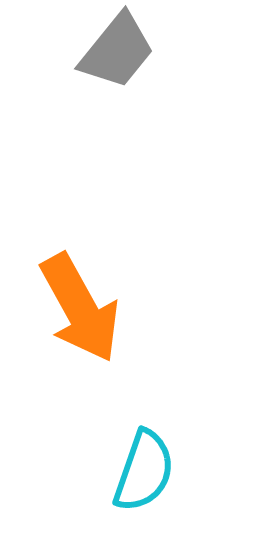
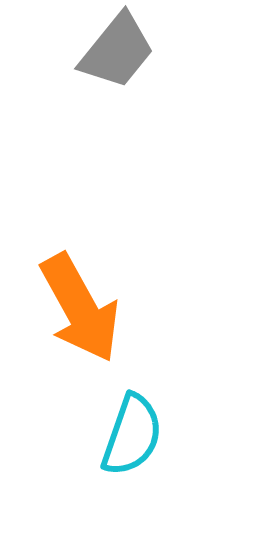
cyan semicircle: moved 12 px left, 36 px up
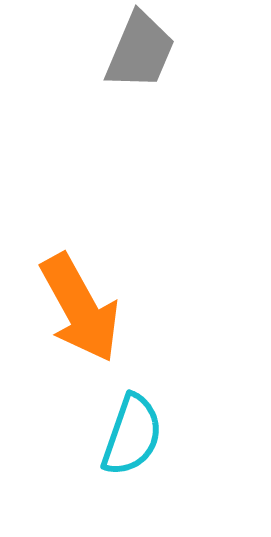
gray trapezoid: moved 23 px right; rotated 16 degrees counterclockwise
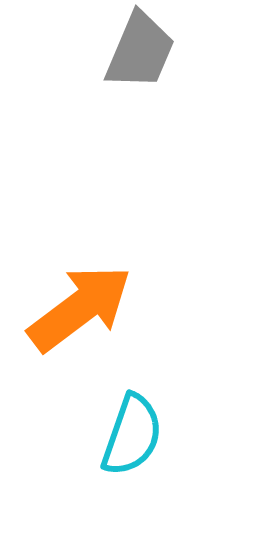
orange arrow: rotated 98 degrees counterclockwise
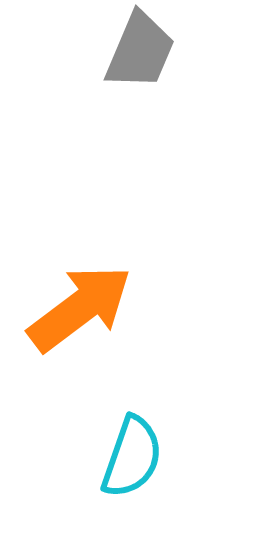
cyan semicircle: moved 22 px down
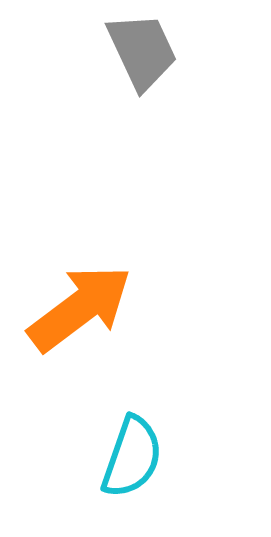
gray trapezoid: moved 2 px right; rotated 48 degrees counterclockwise
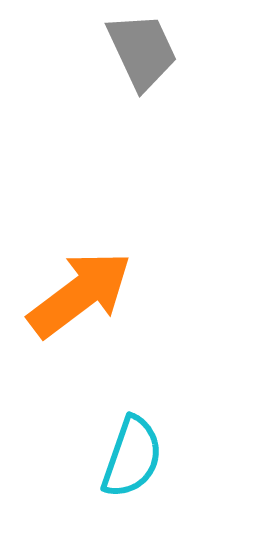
orange arrow: moved 14 px up
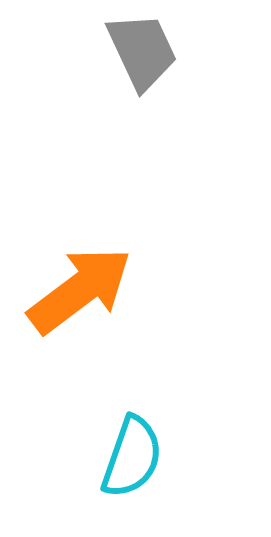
orange arrow: moved 4 px up
